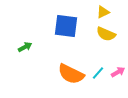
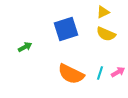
blue square: moved 3 px down; rotated 25 degrees counterclockwise
cyan line: moved 2 px right; rotated 24 degrees counterclockwise
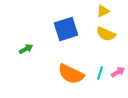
yellow triangle: moved 1 px up
green arrow: moved 1 px right, 2 px down
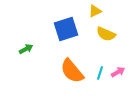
yellow triangle: moved 8 px left
orange semicircle: moved 1 px right, 3 px up; rotated 24 degrees clockwise
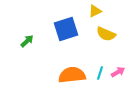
green arrow: moved 1 px right, 8 px up; rotated 16 degrees counterclockwise
orange semicircle: moved 4 px down; rotated 124 degrees clockwise
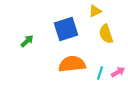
yellow semicircle: rotated 48 degrees clockwise
orange semicircle: moved 11 px up
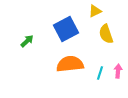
blue square: rotated 10 degrees counterclockwise
orange semicircle: moved 2 px left
pink arrow: moved 1 px up; rotated 56 degrees counterclockwise
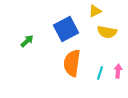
yellow semicircle: moved 1 px right, 2 px up; rotated 60 degrees counterclockwise
orange semicircle: moved 2 px right, 1 px up; rotated 76 degrees counterclockwise
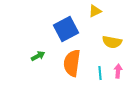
yellow semicircle: moved 5 px right, 10 px down
green arrow: moved 11 px right, 15 px down; rotated 16 degrees clockwise
cyan line: rotated 24 degrees counterclockwise
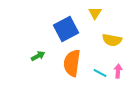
yellow triangle: moved 2 px down; rotated 32 degrees counterclockwise
yellow semicircle: moved 2 px up
cyan line: rotated 56 degrees counterclockwise
